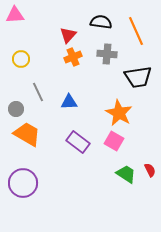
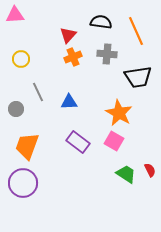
orange trapezoid: moved 12 px down; rotated 100 degrees counterclockwise
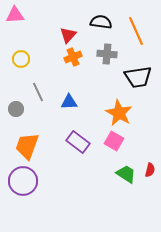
red semicircle: rotated 40 degrees clockwise
purple circle: moved 2 px up
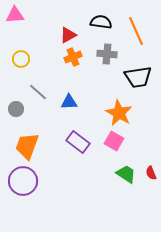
red triangle: rotated 18 degrees clockwise
gray line: rotated 24 degrees counterclockwise
red semicircle: moved 1 px right, 3 px down; rotated 144 degrees clockwise
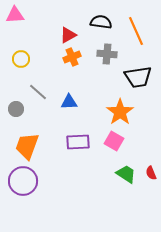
orange cross: moved 1 px left
orange star: moved 1 px right, 1 px up; rotated 8 degrees clockwise
purple rectangle: rotated 40 degrees counterclockwise
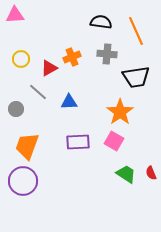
red triangle: moved 19 px left, 33 px down
black trapezoid: moved 2 px left
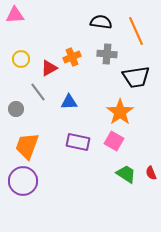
gray line: rotated 12 degrees clockwise
purple rectangle: rotated 15 degrees clockwise
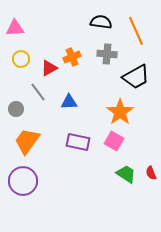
pink triangle: moved 13 px down
black trapezoid: rotated 20 degrees counterclockwise
orange trapezoid: moved 5 px up; rotated 16 degrees clockwise
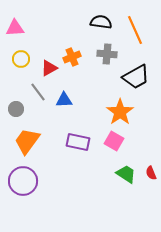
orange line: moved 1 px left, 1 px up
blue triangle: moved 5 px left, 2 px up
